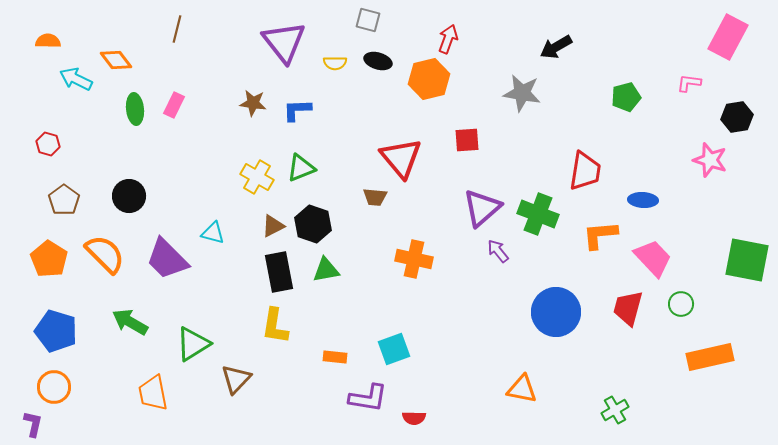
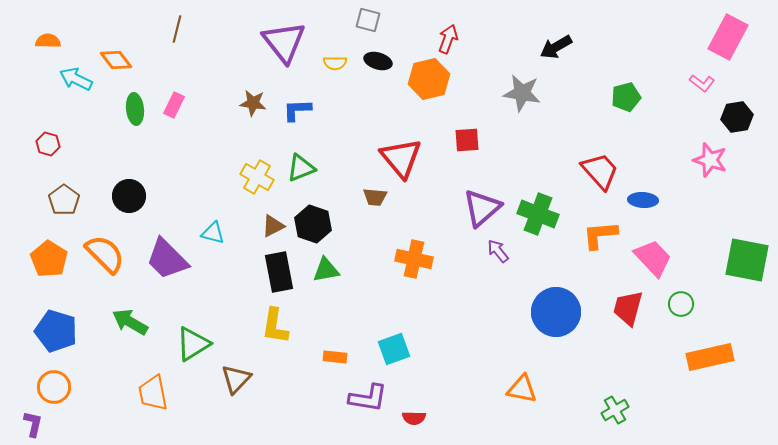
pink L-shape at (689, 83): moved 13 px right; rotated 150 degrees counterclockwise
red trapezoid at (585, 171): moved 15 px right; rotated 51 degrees counterclockwise
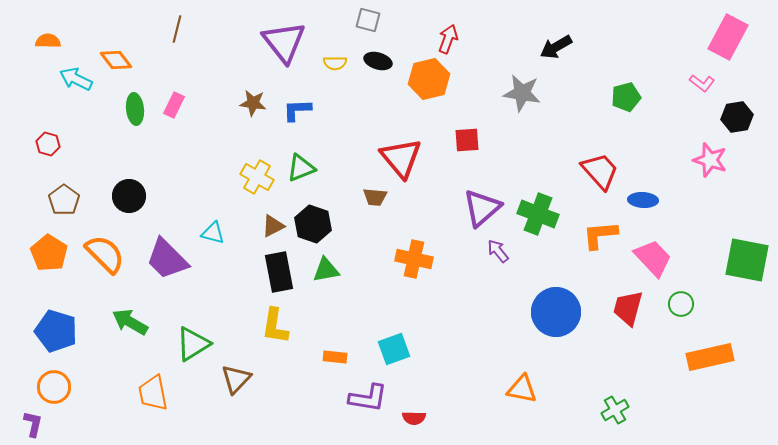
orange pentagon at (49, 259): moved 6 px up
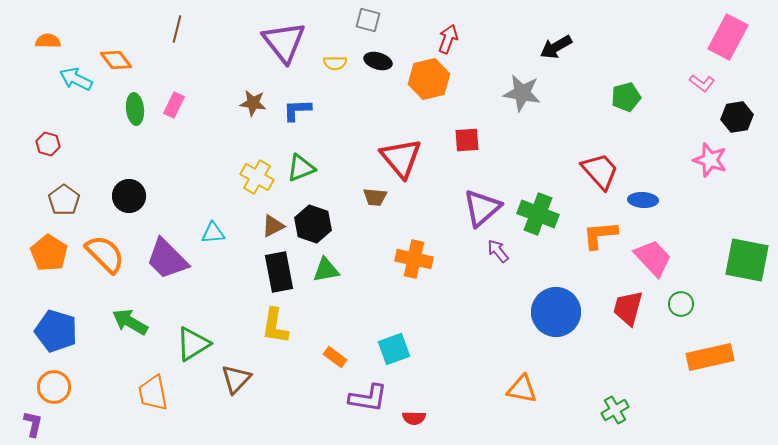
cyan triangle at (213, 233): rotated 20 degrees counterclockwise
orange rectangle at (335, 357): rotated 30 degrees clockwise
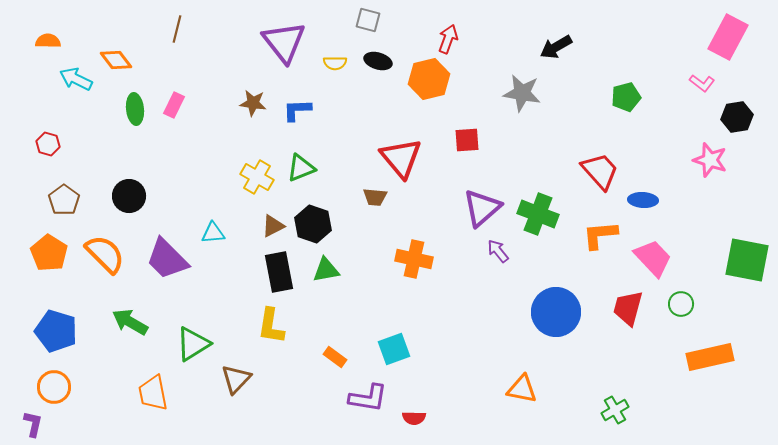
yellow L-shape at (275, 326): moved 4 px left
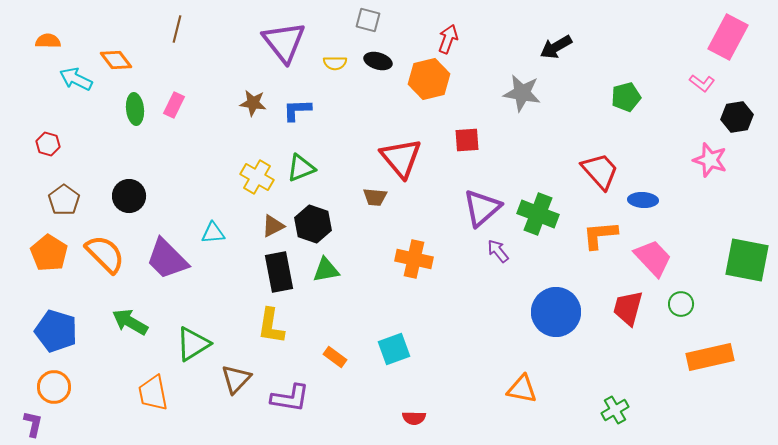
purple L-shape at (368, 398): moved 78 px left
